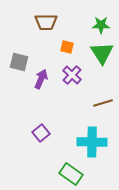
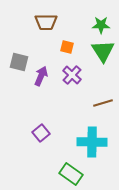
green triangle: moved 1 px right, 2 px up
purple arrow: moved 3 px up
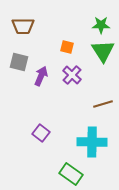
brown trapezoid: moved 23 px left, 4 px down
brown line: moved 1 px down
purple square: rotated 12 degrees counterclockwise
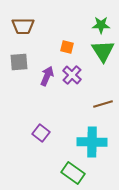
gray square: rotated 18 degrees counterclockwise
purple arrow: moved 6 px right
green rectangle: moved 2 px right, 1 px up
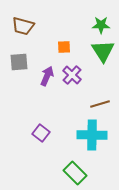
brown trapezoid: rotated 15 degrees clockwise
orange square: moved 3 px left; rotated 16 degrees counterclockwise
brown line: moved 3 px left
cyan cross: moved 7 px up
green rectangle: moved 2 px right; rotated 10 degrees clockwise
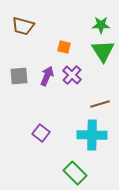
orange square: rotated 16 degrees clockwise
gray square: moved 14 px down
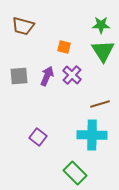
purple square: moved 3 px left, 4 px down
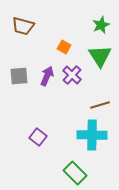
green star: rotated 24 degrees counterclockwise
orange square: rotated 16 degrees clockwise
green triangle: moved 3 px left, 5 px down
brown line: moved 1 px down
